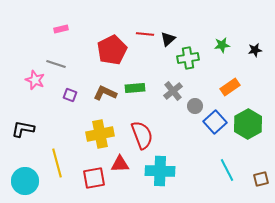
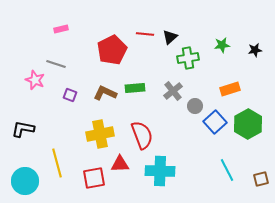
black triangle: moved 2 px right, 2 px up
orange rectangle: moved 2 px down; rotated 18 degrees clockwise
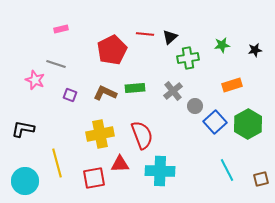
orange rectangle: moved 2 px right, 4 px up
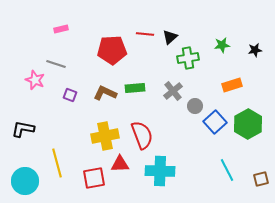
red pentagon: rotated 24 degrees clockwise
yellow cross: moved 5 px right, 2 px down
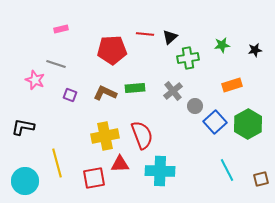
black L-shape: moved 2 px up
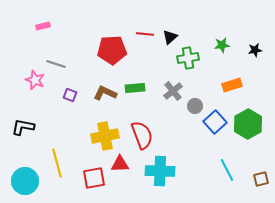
pink rectangle: moved 18 px left, 3 px up
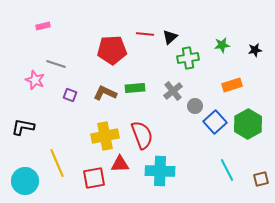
yellow line: rotated 8 degrees counterclockwise
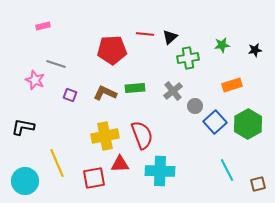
brown square: moved 3 px left, 5 px down
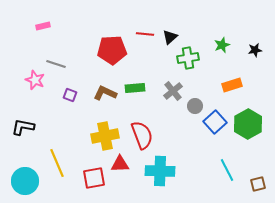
green star: rotated 14 degrees counterclockwise
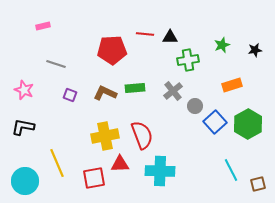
black triangle: rotated 42 degrees clockwise
green cross: moved 2 px down
pink star: moved 11 px left, 10 px down
cyan line: moved 4 px right
